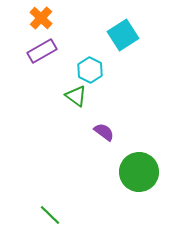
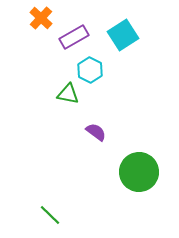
purple rectangle: moved 32 px right, 14 px up
green triangle: moved 8 px left, 2 px up; rotated 25 degrees counterclockwise
purple semicircle: moved 8 px left
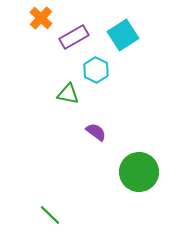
cyan hexagon: moved 6 px right
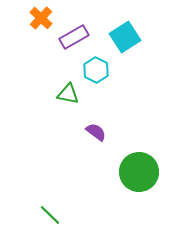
cyan square: moved 2 px right, 2 px down
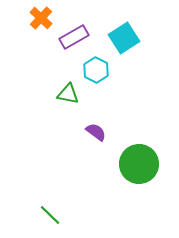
cyan square: moved 1 px left, 1 px down
green circle: moved 8 px up
